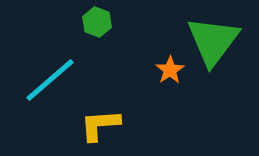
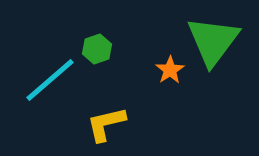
green hexagon: moved 27 px down; rotated 20 degrees clockwise
yellow L-shape: moved 6 px right, 1 px up; rotated 9 degrees counterclockwise
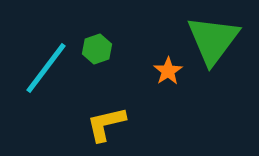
green triangle: moved 1 px up
orange star: moved 2 px left, 1 px down
cyan line: moved 4 px left, 12 px up; rotated 12 degrees counterclockwise
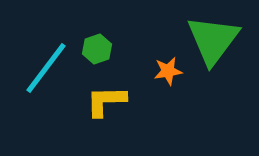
orange star: rotated 24 degrees clockwise
yellow L-shape: moved 23 px up; rotated 12 degrees clockwise
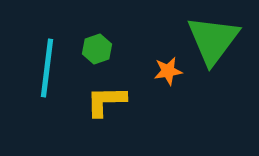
cyan line: moved 1 px right; rotated 30 degrees counterclockwise
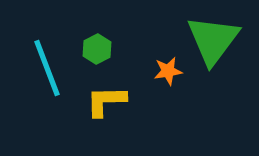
green hexagon: rotated 8 degrees counterclockwise
cyan line: rotated 28 degrees counterclockwise
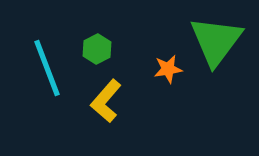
green triangle: moved 3 px right, 1 px down
orange star: moved 2 px up
yellow L-shape: rotated 48 degrees counterclockwise
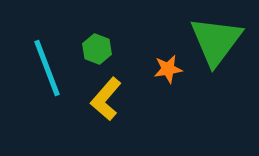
green hexagon: rotated 12 degrees counterclockwise
yellow L-shape: moved 2 px up
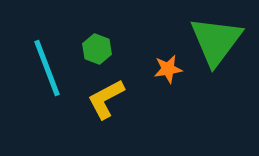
yellow L-shape: rotated 21 degrees clockwise
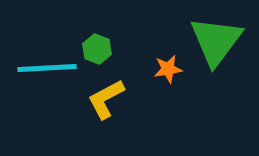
cyan line: rotated 72 degrees counterclockwise
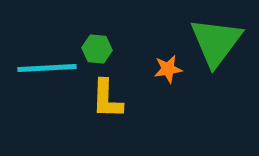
green triangle: moved 1 px down
green hexagon: rotated 16 degrees counterclockwise
yellow L-shape: moved 1 px right; rotated 60 degrees counterclockwise
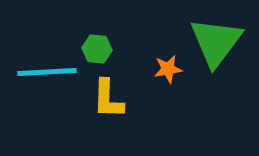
cyan line: moved 4 px down
yellow L-shape: moved 1 px right
